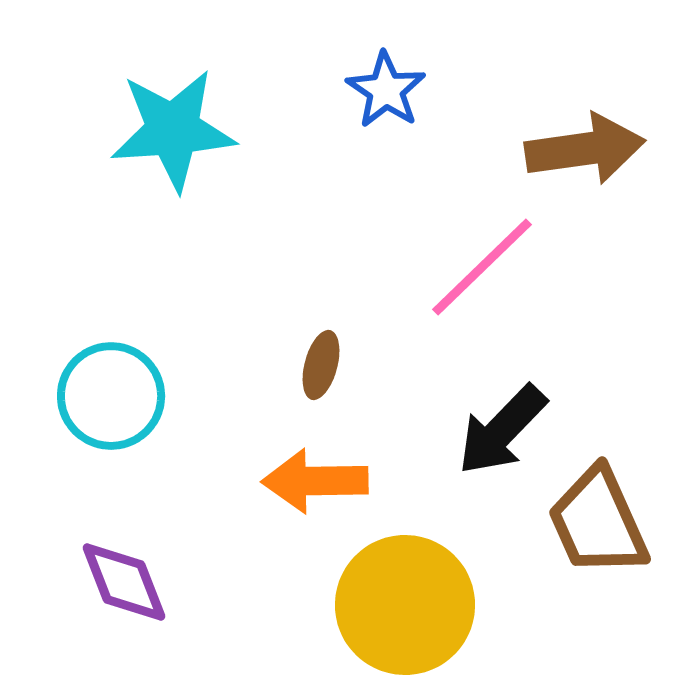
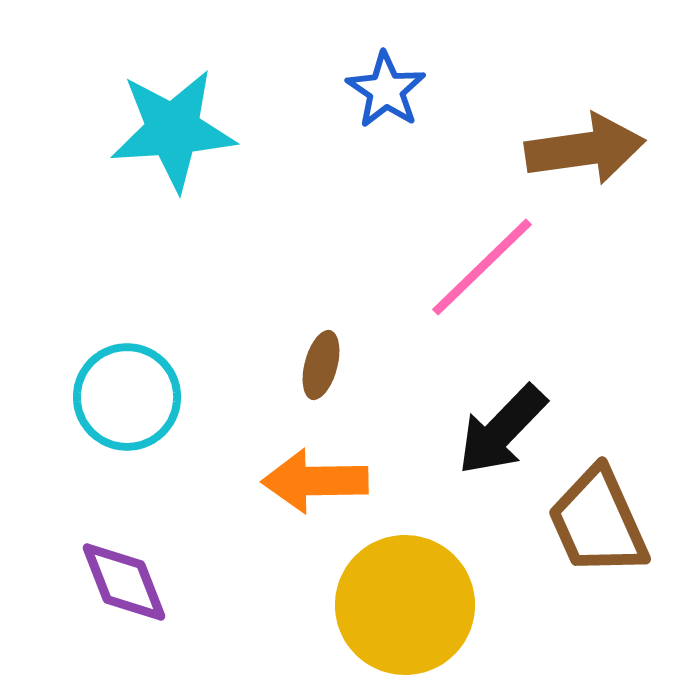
cyan circle: moved 16 px right, 1 px down
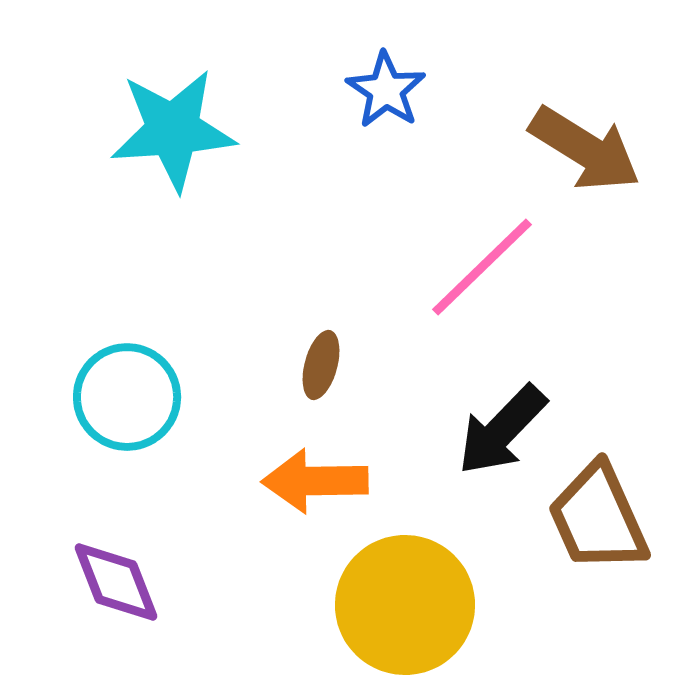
brown arrow: rotated 40 degrees clockwise
brown trapezoid: moved 4 px up
purple diamond: moved 8 px left
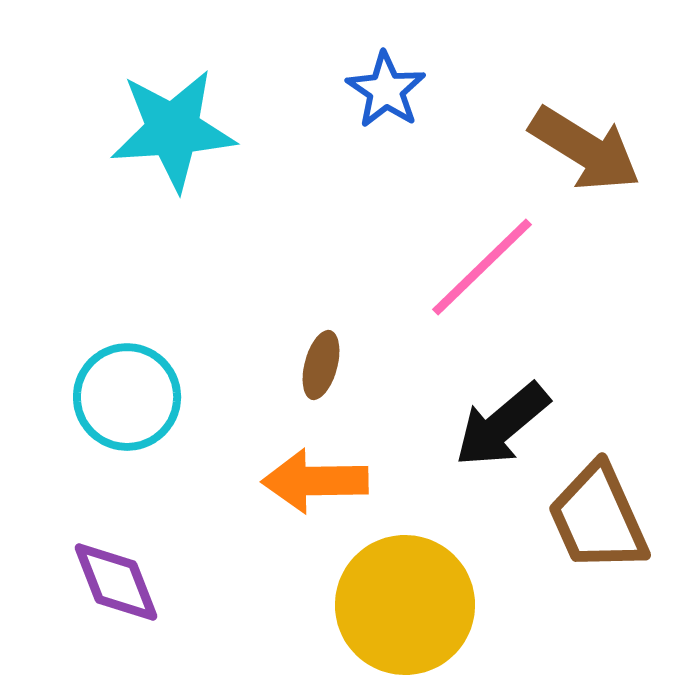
black arrow: moved 5 px up; rotated 6 degrees clockwise
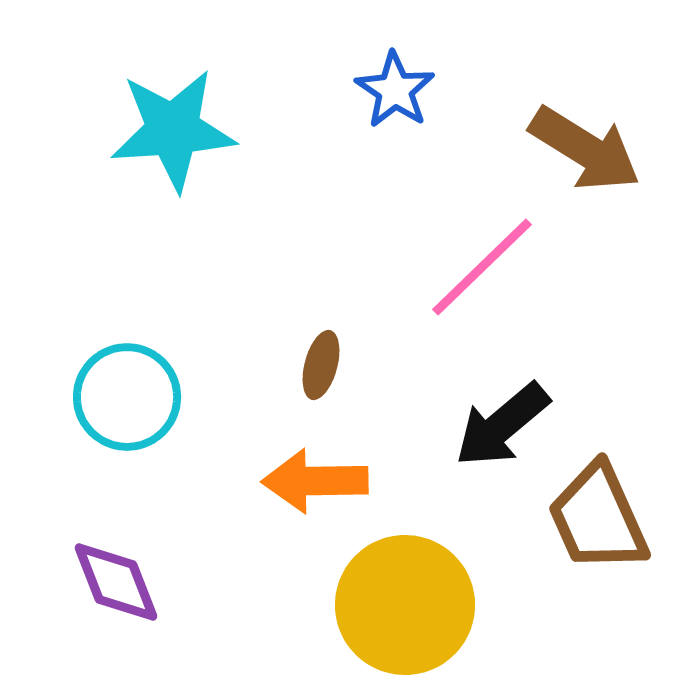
blue star: moved 9 px right
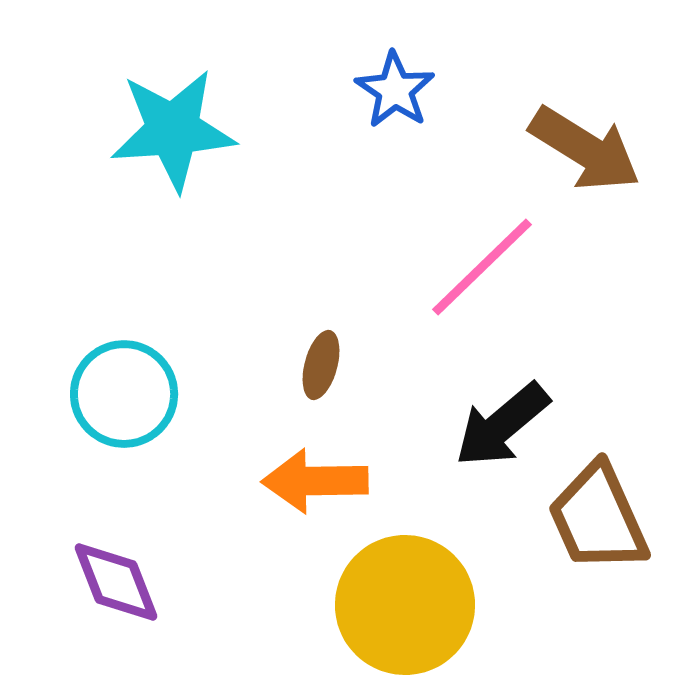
cyan circle: moved 3 px left, 3 px up
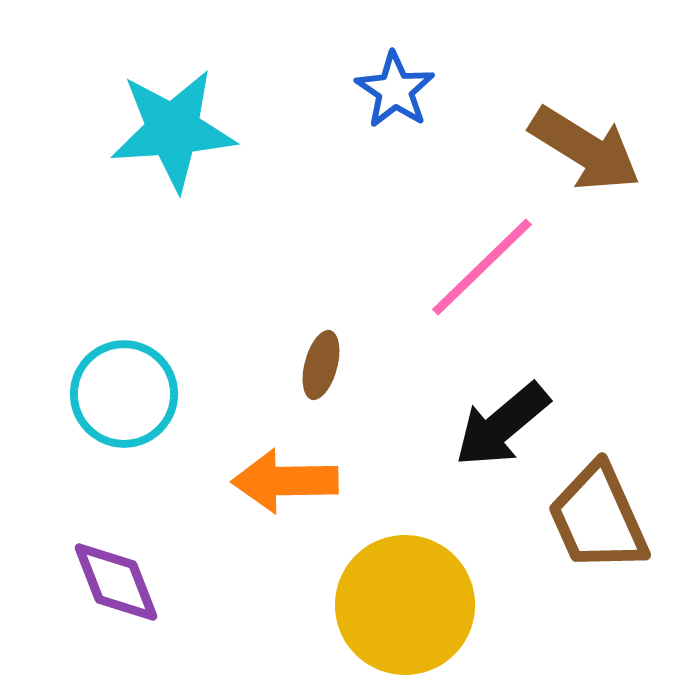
orange arrow: moved 30 px left
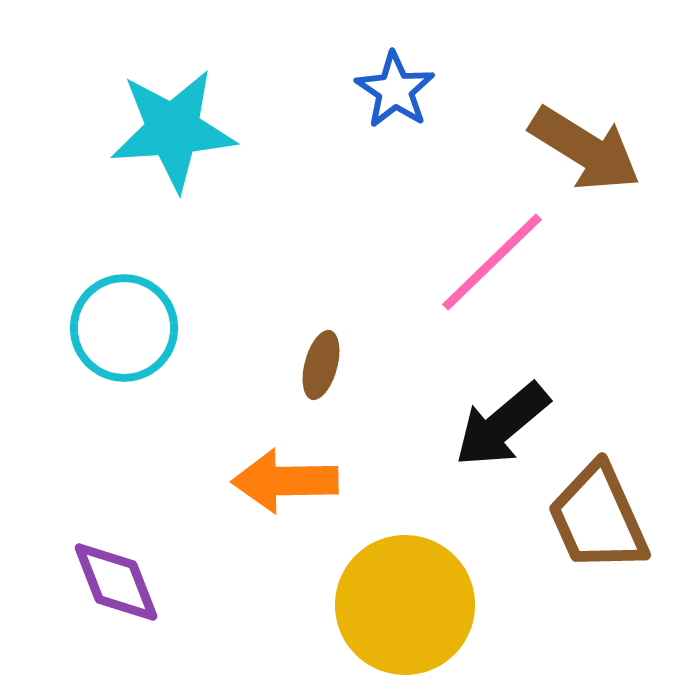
pink line: moved 10 px right, 5 px up
cyan circle: moved 66 px up
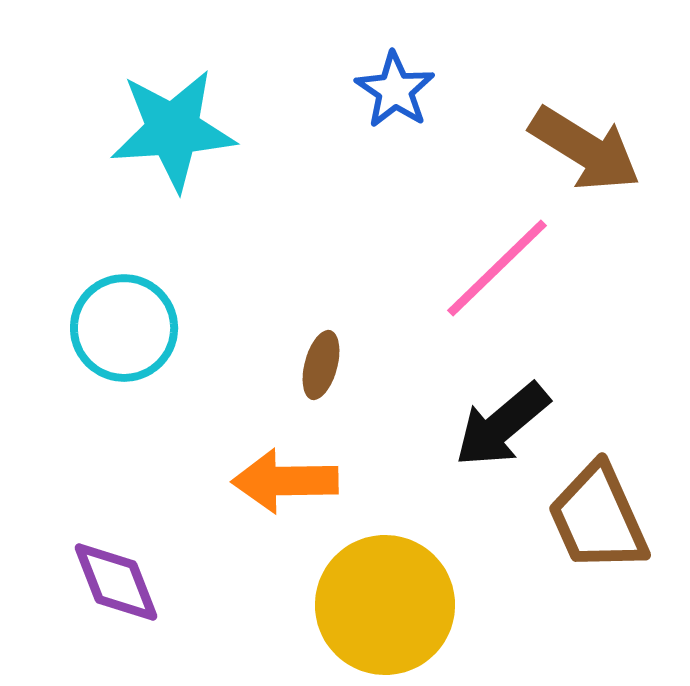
pink line: moved 5 px right, 6 px down
yellow circle: moved 20 px left
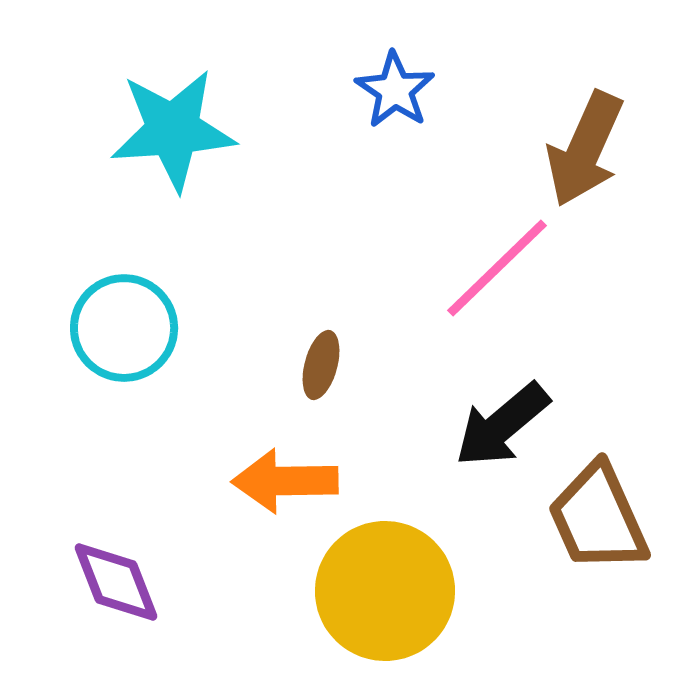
brown arrow: rotated 82 degrees clockwise
yellow circle: moved 14 px up
